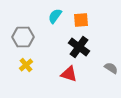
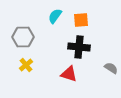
black cross: rotated 30 degrees counterclockwise
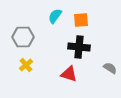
gray semicircle: moved 1 px left
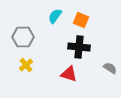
orange square: rotated 28 degrees clockwise
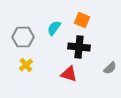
cyan semicircle: moved 1 px left, 12 px down
orange square: moved 1 px right
gray semicircle: rotated 104 degrees clockwise
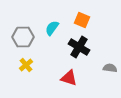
cyan semicircle: moved 2 px left
black cross: rotated 25 degrees clockwise
gray semicircle: rotated 128 degrees counterclockwise
red triangle: moved 4 px down
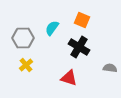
gray hexagon: moved 1 px down
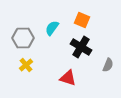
black cross: moved 2 px right
gray semicircle: moved 2 px left, 3 px up; rotated 104 degrees clockwise
red triangle: moved 1 px left
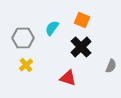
black cross: rotated 15 degrees clockwise
gray semicircle: moved 3 px right, 1 px down
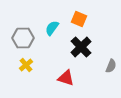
orange square: moved 3 px left, 1 px up
red triangle: moved 2 px left
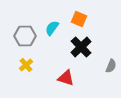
gray hexagon: moved 2 px right, 2 px up
